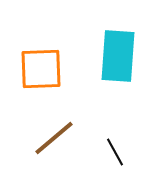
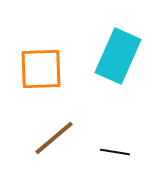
cyan rectangle: rotated 20 degrees clockwise
black line: rotated 52 degrees counterclockwise
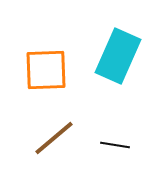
orange square: moved 5 px right, 1 px down
black line: moved 7 px up
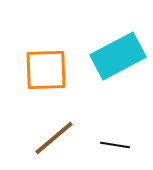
cyan rectangle: rotated 38 degrees clockwise
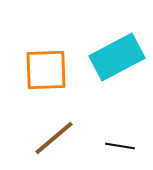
cyan rectangle: moved 1 px left, 1 px down
black line: moved 5 px right, 1 px down
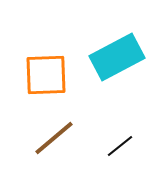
orange square: moved 5 px down
black line: rotated 48 degrees counterclockwise
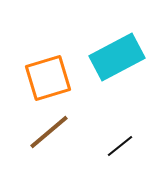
orange square: moved 2 px right, 3 px down; rotated 15 degrees counterclockwise
brown line: moved 5 px left, 6 px up
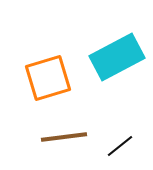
brown line: moved 15 px right, 5 px down; rotated 33 degrees clockwise
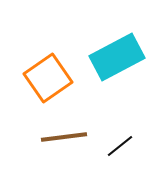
orange square: rotated 18 degrees counterclockwise
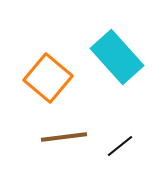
cyan rectangle: rotated 76 degrees clockwise
orange square: rotated 15 degrees counterclockwise
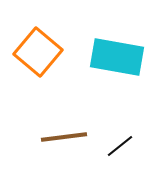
cyan rectangle: rotated 38 degrees counterclockwise
orange square: moved 10 px left, 26 px up
